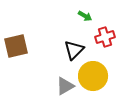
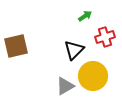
green arrow: rotated 64 degrees counterclockwise
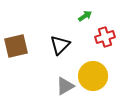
black triangle: moved 14 px left, 5 px up
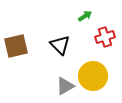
black triangle: rotated 30 degrees counterclockwise
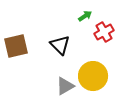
red cross: moved 1 px left, 5 px up; rotated 12 degrees counterclockwise
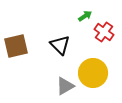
red cross: rotated 24 degrees counterclockwise
yellow circle: moved 3 px up
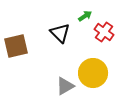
black triangle: moved 12 px up
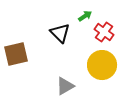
brown square: moved 8 px down
yellow circle: moved 9 px right, 8 px up
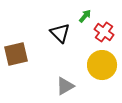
green arrow: rotated 16 degrees counterclockwise
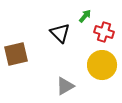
red cross: rotated 18 degrees counterclockwise
